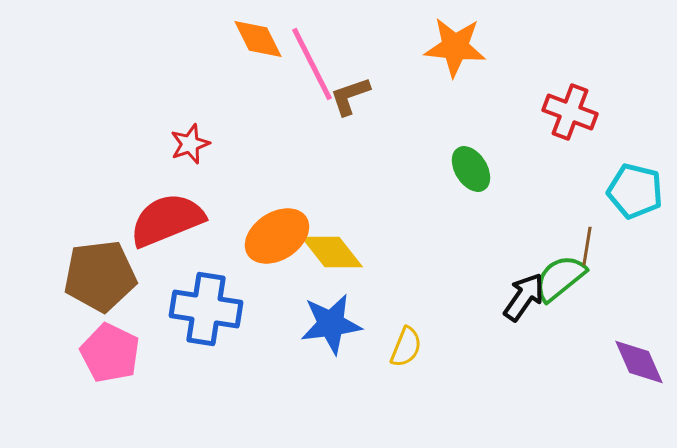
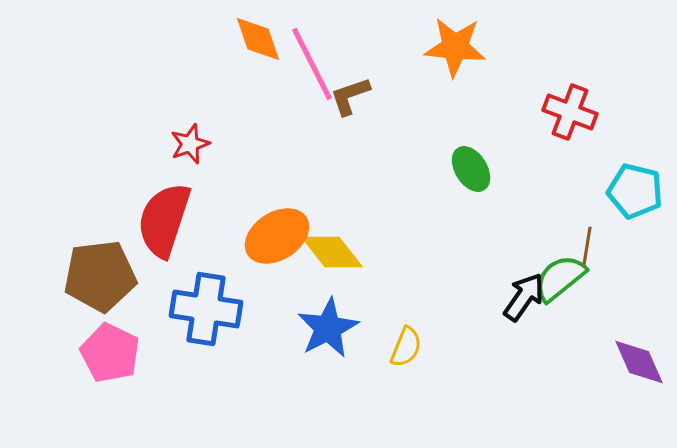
orange diamond: rotated 8 degrees clockwise
red semicircle: moved 3 px left; rotated 50 degrees counterclockwise
blue star: moved 3 px left, 4 px down; rotated 20 degrees counterclockwise
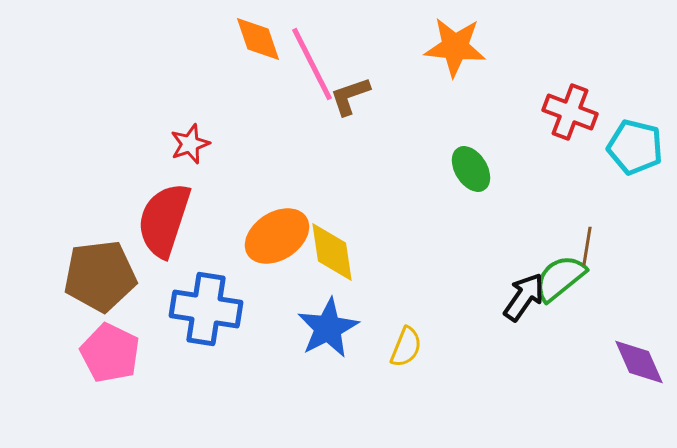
cyan pentagon: moved 44 px up
yellow diamond: rotated 30 degrees clockwise
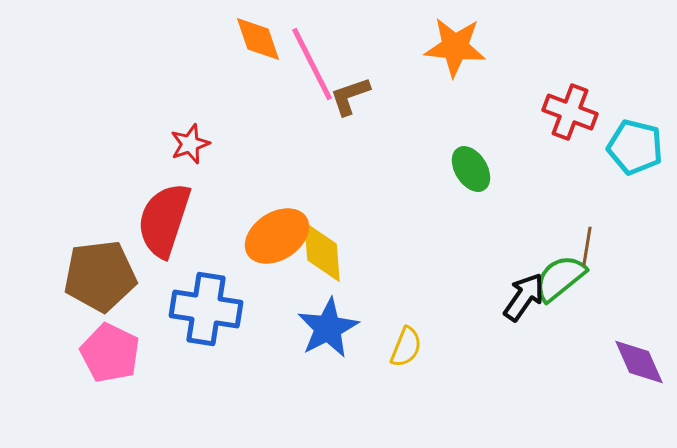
yellow diamond: moved 10 px left; rotated 4 degrees clockwise
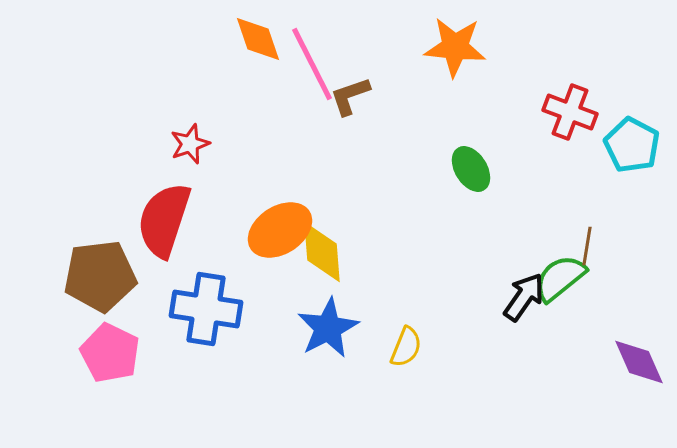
cyan pentagon: moved 3 px left, 2 px up; rotated 14 degrees clockwise
orange ellipse: moved 3 px right, 6 px up
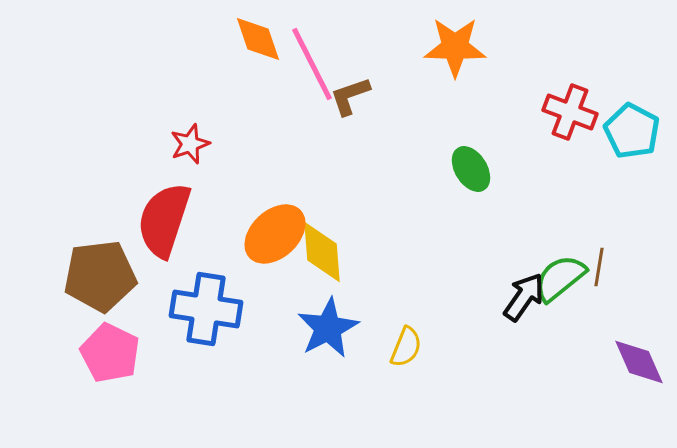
orange star: rotated 4 degrees counterclockwise
cyan pentagon: moved 14 px up
orange ellipse: moved 5 px left, 4 px down; rotated 10 degrees counterclockwise
brown line: moved 12 px right, 21 px down
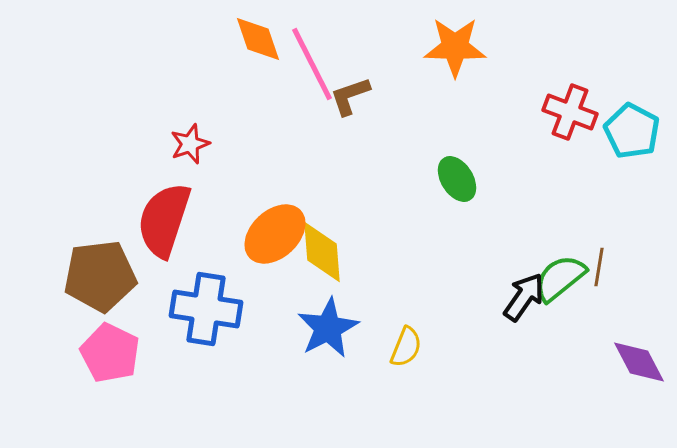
green ellipse: moved 14 px left, 10 px down
purple diamond: rotated 4 degrees counterclockwise
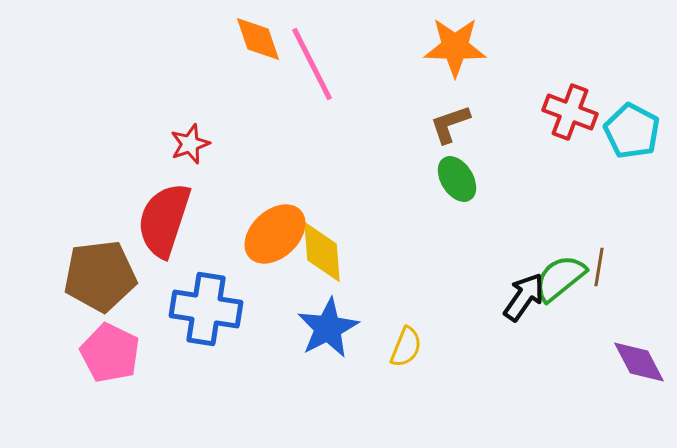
brown L-shape: moved 100 px right, 28 px down
